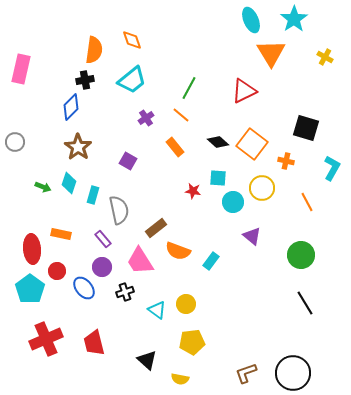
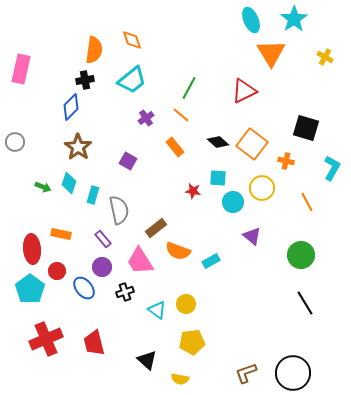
cyan rectangle at (211, 261): rotated 24 degrees clockwise
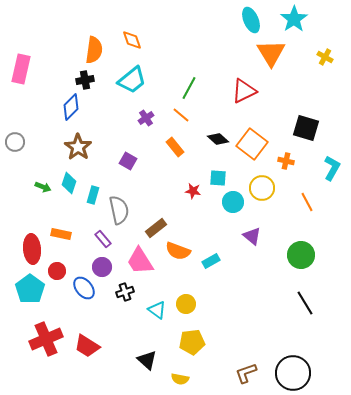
black diamond at (218, 142): moved 3 px up
red trapezoid at (94, 343): moved 7 px left, 3 px down; rotated 44 degrees counterclockwise
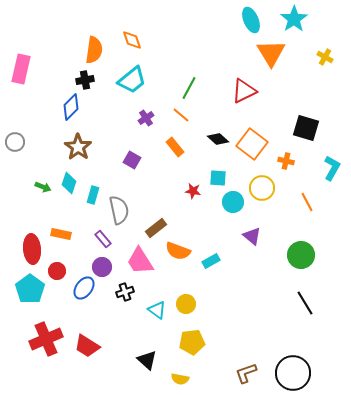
purple square at (128, 161): moved 4 px right, 1 px up
blue ellipse at (84, 288): rotated 75 degrees clockwise
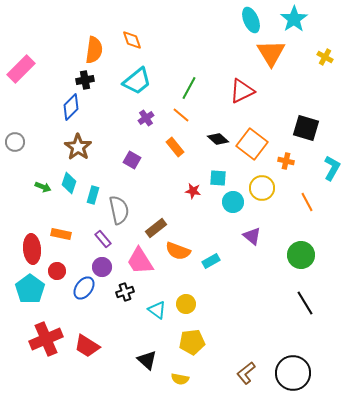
pink rectangle at (21, 69): rotated 32 degrees clockwise
cyan trapezoid at (132, 80): moved 5 px right, 1 px down
red triangle at (244, 91): moved 2 px left
brown L-shape at (246, 373): rotated 20 degrees counterclockwise
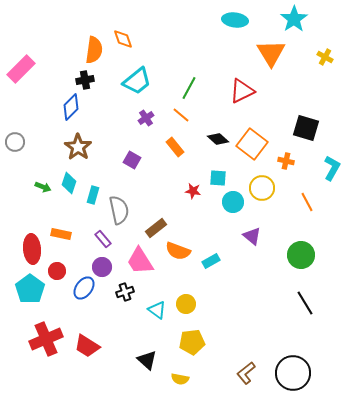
cyan ellipse at (251, 20): moved 16 px left; rotated 60 degrees counterclockwise
orange diamond at (132, 40): moved 9 px left, 1 px up
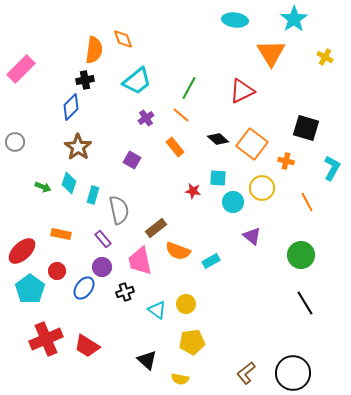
red ellipse at (32, 249): moved 10 px left, 2 px down; rotated 52 degrees clockwise
pink trapezoid at (140, 261): rotated 20 degrees clockwise
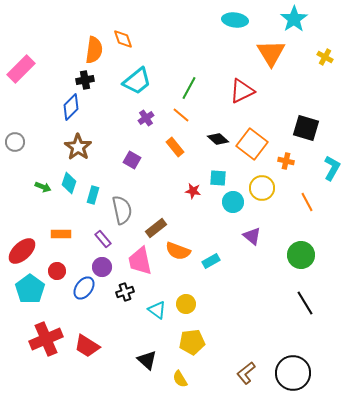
gray semicircle at (119, 210): moved 3 px right
orange rectangle at (61, 234): rotated 12 degrees counterclockwise
yellow semicircle at (180, 379): rotated 48 degrees clockwise
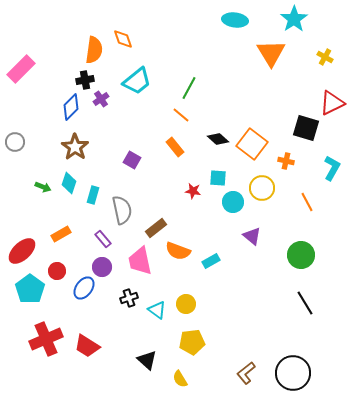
red triangle at (242, 91): moved 90 px right, 12 px down
purple cross at (146, 118): moved 45 px left, 19 px up
brown star at (78, 147): moved 3 px left
orange rectangle at (61, 234): rotated 30 degrees counterclockwise
black cross at (125, 292): moved 4 px right, 6 px down
